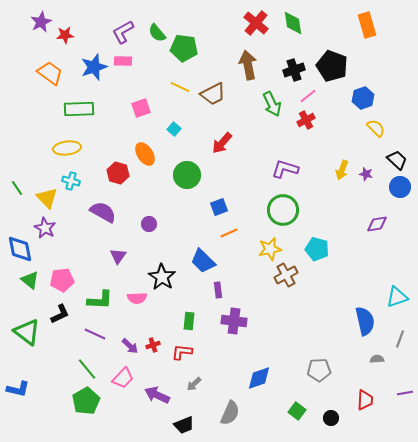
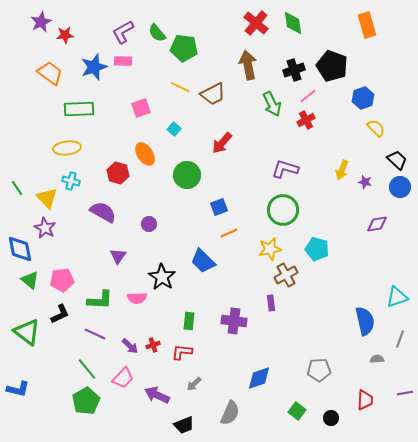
purple star at (366, 174): moved 1 px left, 8 px down
purple rectangle at (218, 290): moved 53 px right, 13 px down
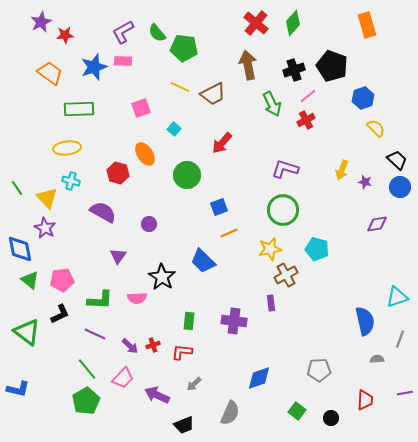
green diamond at (293, 23): rotated 50 degrees clockwise
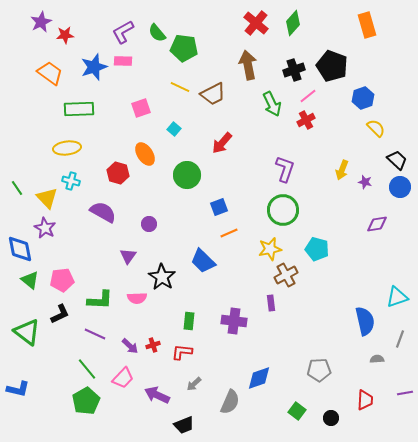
purple L-shape at (285, 169): rotated 92 degrees clockwise
purple triangle at (118, 256): moved 10 px right
gray semicircle at (230, 413): moved 11 px up
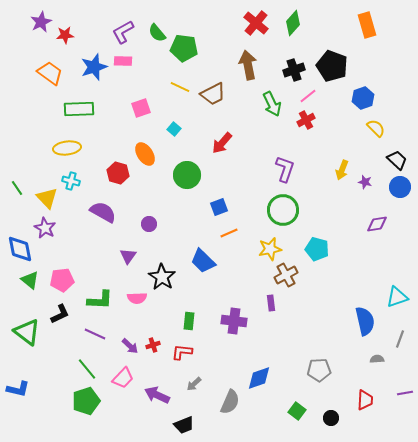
green pentagon at (86, 401): rotated 12 degrees clockwise
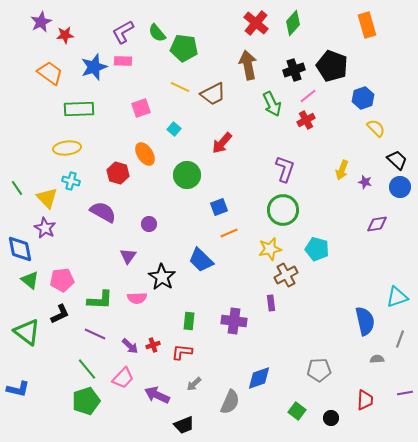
blue trapezoid at (203, 261): moved 2 px left, 1 px up
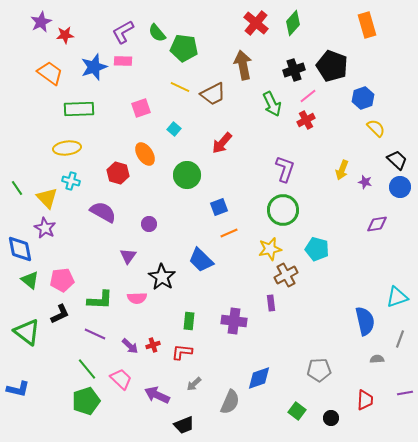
brown arrow at (248, 65): moved 5 px left
pink trapezoid at (123, 378): moved 2 px left, 1 px down; rotated 90 degrees counterclockwise
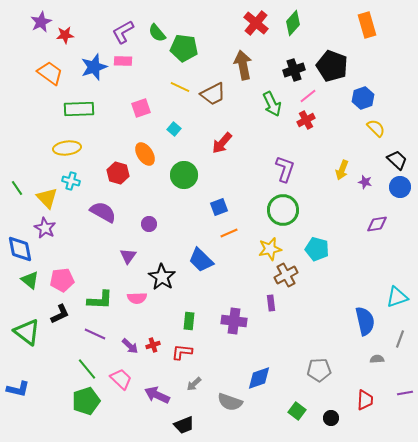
green circle at (187, 175): moved 3 px left
gray semicircle at (230, 402): rotated 85 degrees clockwise
